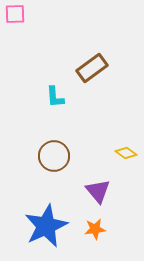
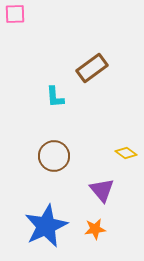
purple triangle: moved 4 px right, 1 px up
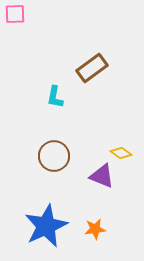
cyan L-shape: rotated 15 degrees clockwise
yellow diamond: moved 5 px left
purple triangle: moved 14 px up; rotated 28 degrees counterclockwise
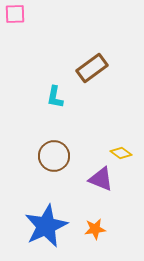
purple triangle: moved 1 px left, 3 px down
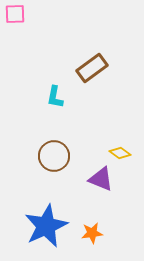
yellow diamond: moved 1 px left
orange star: moved 3 px left, 4 px down
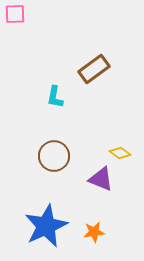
brown rectangle: moved 2 px right, 1 px down
orange star: moved 2 px right, 1 px up
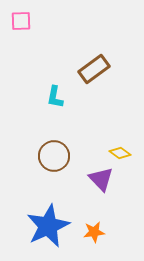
pink square: moved 6 px right, 7 px down
purple triangle: rotated 24 degrees clockwise
blue star: moved 2 px right
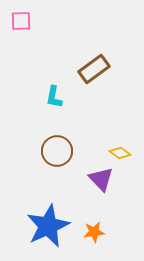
cyan L-shape: moved 1 px left
brown circle: moved 3 px right, 5 px up
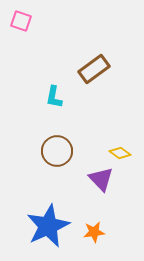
pink square: rotated 20 degrees clockwise
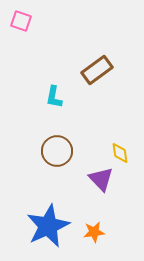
brown rectangle: moved 3 px right, 1 px down
yellow diamond: rotated 45 degrees clockwise
